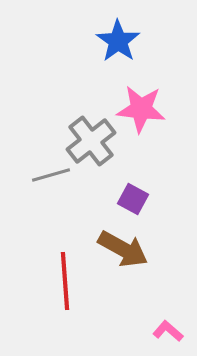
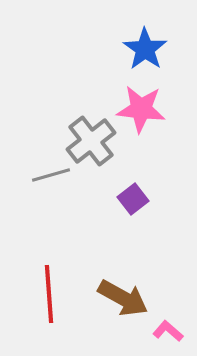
blue star: moved 27 px right, 8 px down
purple square: rotated 24 degrees clockwise
brown arrow: moved 49 px down
red line: moved 16 px left, 13 px down
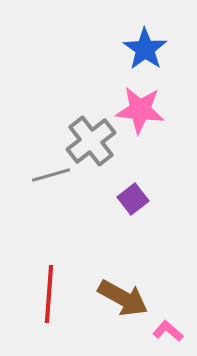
pink star: moved 1 px left, 1 px down
red line: rotated 8 degrees clockwise
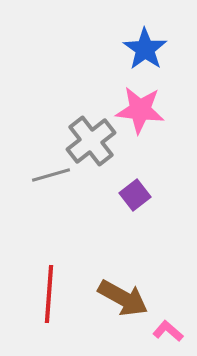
purple square: moved 2 px right, 4 px up
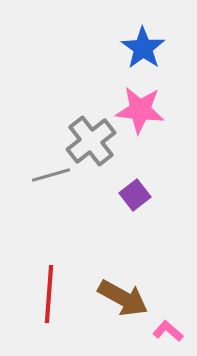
blue star: moved 2 px left, 1 px up
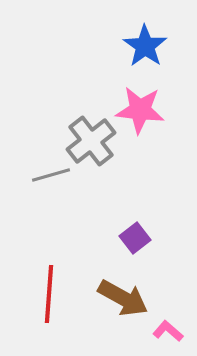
blue star: moved 2 px right, 2 px up
purple square: moved 43 px down
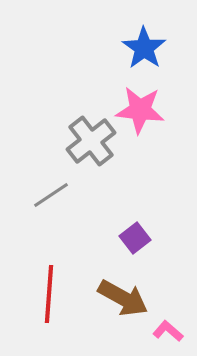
blue star: moved 1 px left, 2 px down
gray line: moved 20 px down; rotated 18 degrees counterclockwise
